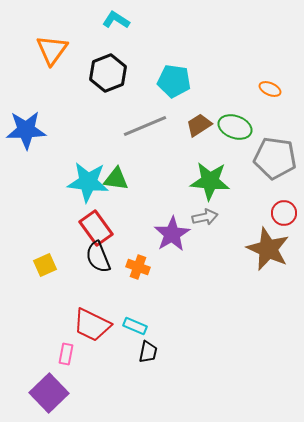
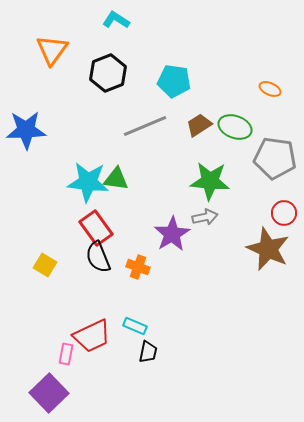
yellow square: rotated 35 degrees counterclockwise
red trapezoid: moved 11 px down; rotated 51 degrees counterclockwise
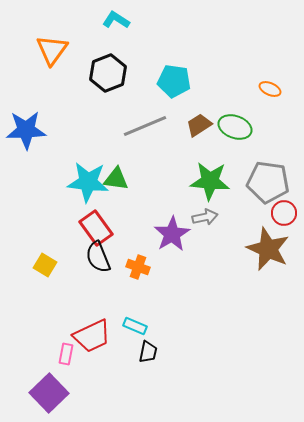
gray pentagon: moved 7 px left, 24 px down
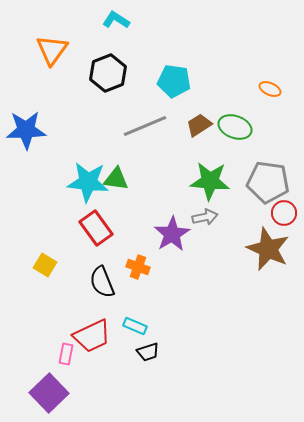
black semicircle: moved 4 px right, 25 px down
black trapezoid: rotated 60 degrees clockwise
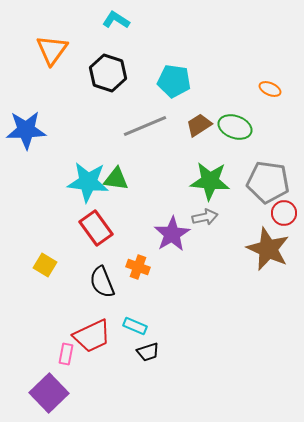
black hexagon: rotated 21 degrees counterclockwise
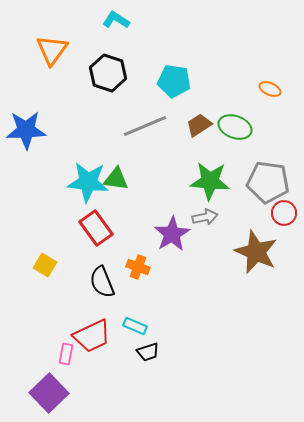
brown star: moved 12 px left, 3 px down
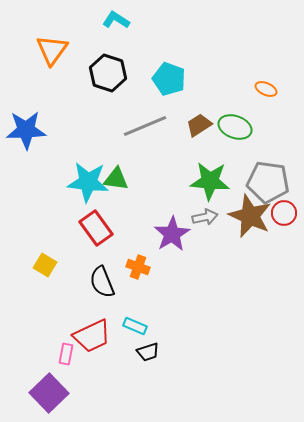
cyan pentagon: moved 5 px left, 2 px up; rotated 12 degrees clockwise
orange ellipse: moved 4 px left
brown star: moved 6 px left, 36 px up
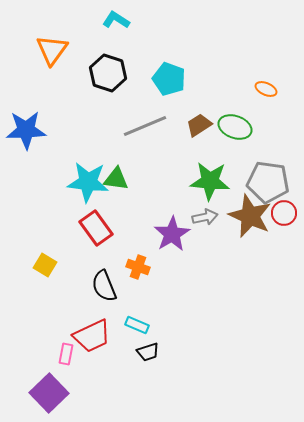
black semicircle: moved 2 px right, 4 px down
cyan rectangle: moved 2 px right, 1 px up
